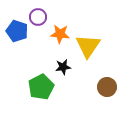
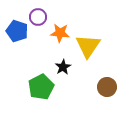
orange star: moved 1 px up
black star: rotated 21 degrees counterclockwise
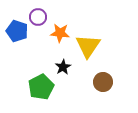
brown circle: moved 4 px left, 5 px up
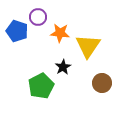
brown circle: moved 1 px left, 1 px down
green pentagon: moved 1 px up
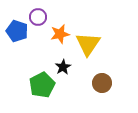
orange star: moved 1 px down; rotated 18 degrees counterclockwise
yellow triangle: moved 2 px up
green pentagon: moved 1 px right, 1 px up
